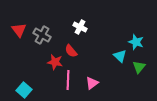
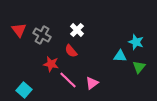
white cross: moved 3 px left, 3 px down; rotated 16 degrees clockwise
cyan triangle: rotated 40 degrees counterclockwise
red star: moved 4 px left, 2 px down
pink line: rotated 48 degrees counterclockwise
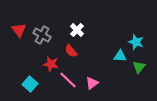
cyan square: moved 6 px right, 6 px up
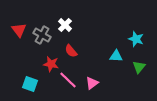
white cross: moved 12 px left, 5 px up
cyan star: moved 3 px up
cyan triangle: moved 4 px left
cyan square: rotated 21 degrees counterclockwise
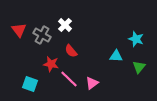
pink line: moved 1 px right, 1 px up
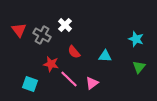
red semicircle: moved 3 px right, 1 px down
cyan triangle: moved 11 px left
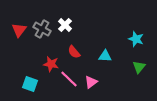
red triangle: rotated 14 degrees clockwise
gray cross: moved 6 px up
pink triangle: moved 1 px left, 1 px up
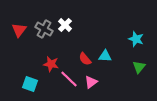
gray cross: moved 2 px right
red semicircle: moved 11 px right, 7 px down
